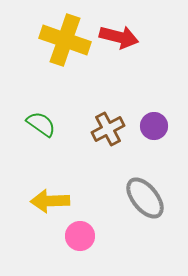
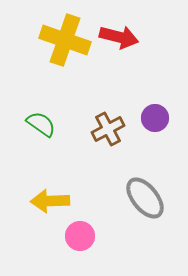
purple circle: moved 1 px right, 8 px up
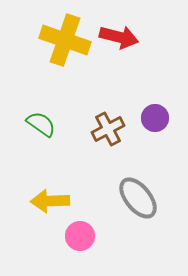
gray ellipse: moved 7 px left
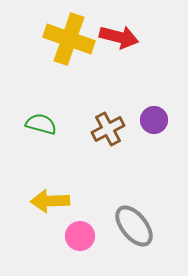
yellow cross: moved 4 px right, 1 px up
purple circle: moved 1 px left, 2 px down
green semicircle: rotated 20 degrees counterclockwise
gray ellipse: moved 4 px left, 28 px down
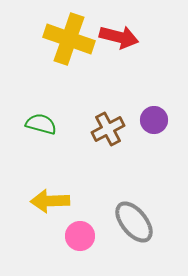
gray ellipse: moved 4 px up
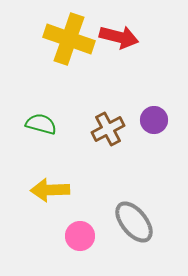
yellow arrow: moved 11 px up
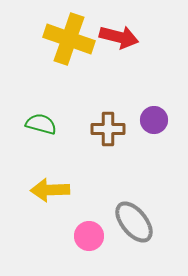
brown cross: rotated 28 degrees clockwise
pink circle: moved 9 px right
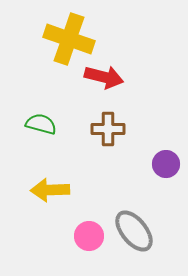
red arrow: moved 15 px left, 40 px down
purple circle: moved 12 px right, 44 px down
gray ellipse: moved 9 px down
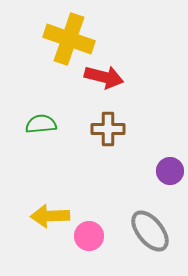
green semicircle: rotated 20 degrees counterclockwise
purple circle: moved 4 px right, 7 px down
yellow arrow: moved 26 px down
gray ellipse: moved 16 px right
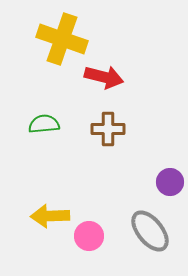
yellow cross: moved 7 px left
green semicircle: moved 3 px right
purple circle: moved 11 px down
